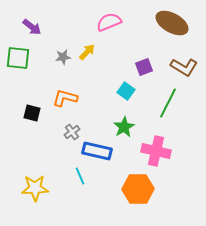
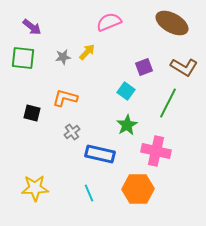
green square: moved 5 px right
green star: moved 3 px right, 2 px up
blue rectangle: moved 3 px right, 3 px down
cyan line: moved 9 px right, 17 px down
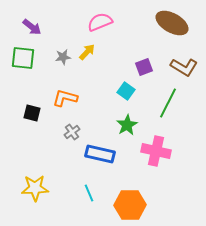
pink semicircle: moved 9 px left
orange hexagon: moved 8 px left, 16 px down
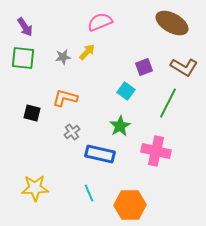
purple arrow: moved 7 px left; rotated 18 degrees clockwise
green star: moved 7 px left, 1 px down
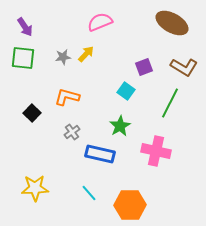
yellow arrow: moved 1 px left, 2 px down
orange L-shape: moved 2 px right, 1 px up
green line: moved 2 px right
black square: rotated 30 degrees clockwise
cyan line: rotated 18 degrees counterclockwise
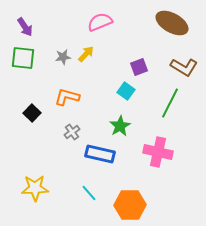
purple square: moved 5 px left
pink cross: moved 2 px right, 1 px down
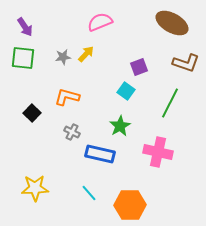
brown L-shape: moved 2 px right, 4 px up; rotated 12 degrees counterclockwise
gray cross: rotated 28 degrees counterclockwise
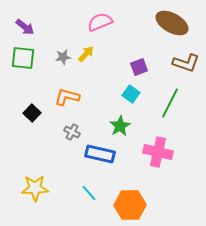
purple arrow: rotated 18 degrees counterclockwise
cyan square: moved 5 px right, 3 px down
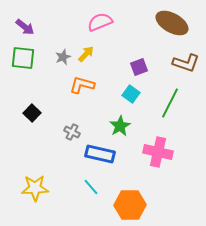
gray star: rotated 14 degrees counterclockwise
orange L-shape: moved 15 px right, 12 px up
cyan line: moved 2 px right, 6 px up
